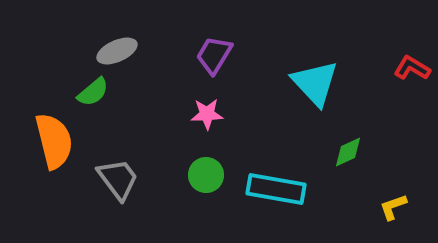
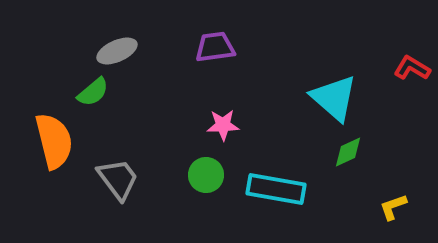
purple trapezoid: moved 1 px right, 8 px up; rotated 51 degrees clockwise
cyan triangle: moved 19 px right, 15 px down; rotated 6 degrees counterclockwise
pink star: moved 16 px right, 11 px down
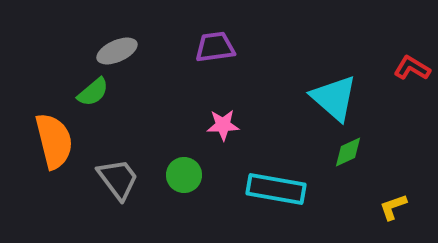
green circle: moved 22 px left
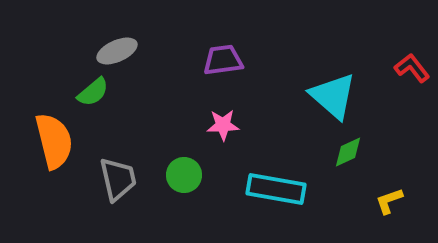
purple trapezoid: moved 8 px right, 13 px down
red L-shape: rotated 21 degrees clockwise
cyan triangle: moved 1 px left, 2 px up
gray trapezoid: rotated 24 degrees clockwise
yellow L-shape: moved 4 px left, 6 px up
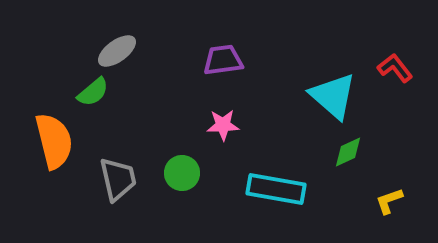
gray ellipse: rotated 12 degrees counterclockwise
red L-shape: moved 17 px left
green circle: moved 2 px left, 2 px up
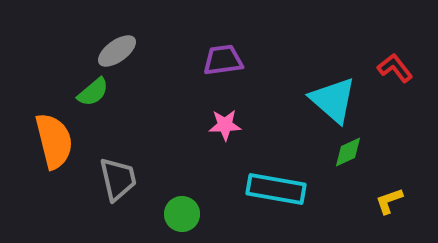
cyan triangle: moved 4 px down
pink star: moved 2 px right
green circle: moved 41 px down
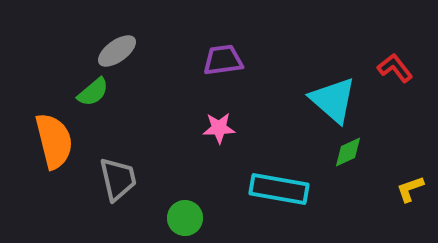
pink star: moved 6 px left, 3 px down
cyan rectangle: moved 3 px right
yellow L-shape: moved 21 px right, 12 px up
green circle: moved 3 px right, 4 px down
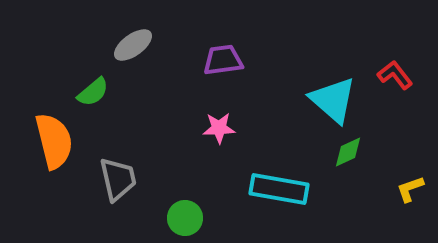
gray ellipse: moved 16 px right, 6 px up
red L-shape: moved 7 px down
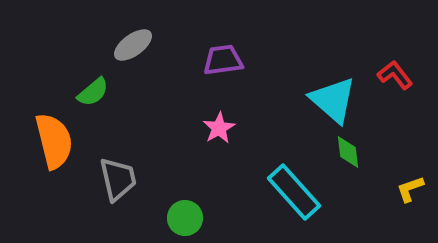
pink star: rotated 28 degrees counterclockwise
green diamond: rotated 72 degrees counterclockwise
cyan rectangle: moved 15 px right, 3 px down; rotated 38 degrees clockwise
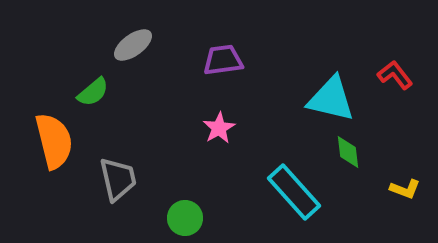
cyan triangle: moved 2 px left, 1 px up; rotated 28 degrees counterclockwise
yellow L-shape: moved 5 px left; rotated 140 degrees counterclockwise
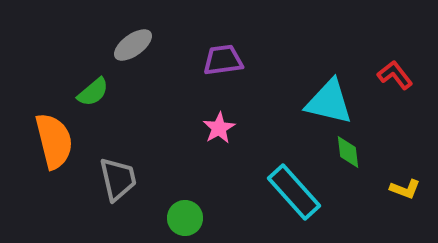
cyan triangle: moved 2 px left, 3 px down
